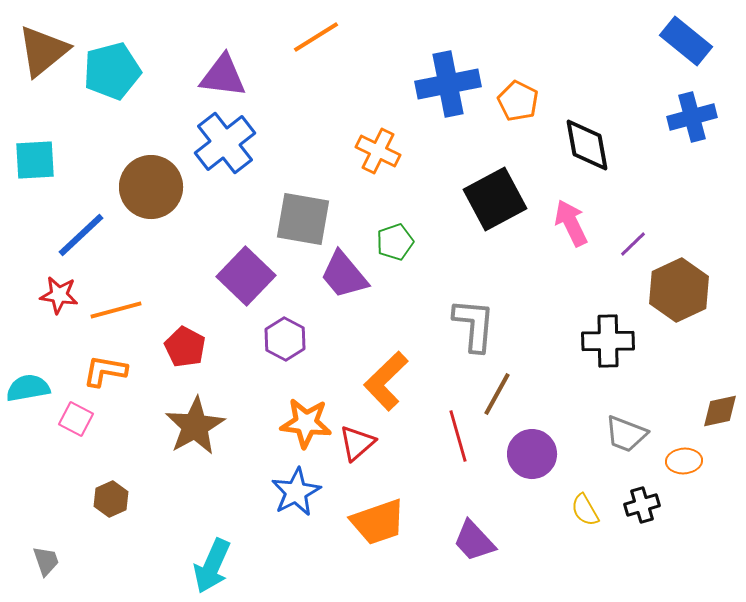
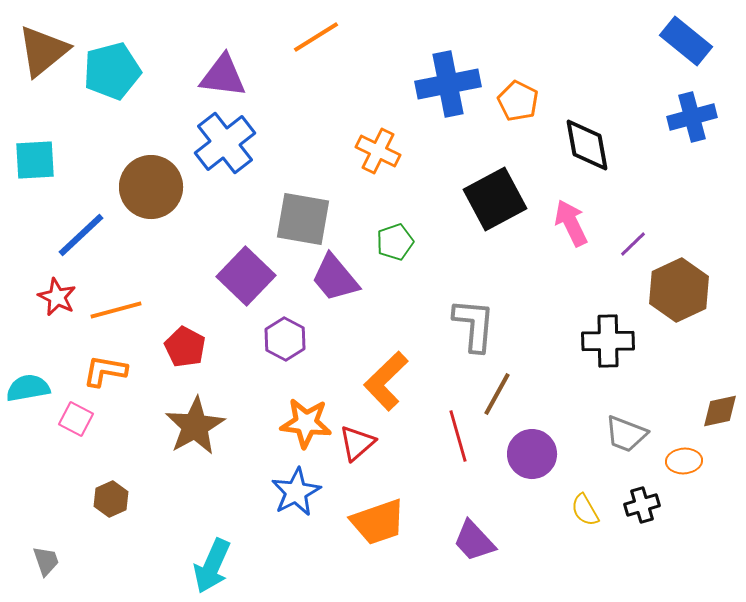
purple trapezoid at (344, 275): moved 9 px left, 3 px down
red star at (59, 295): moved 2 px left, 2 px down; rotated 18 degrees clockwise
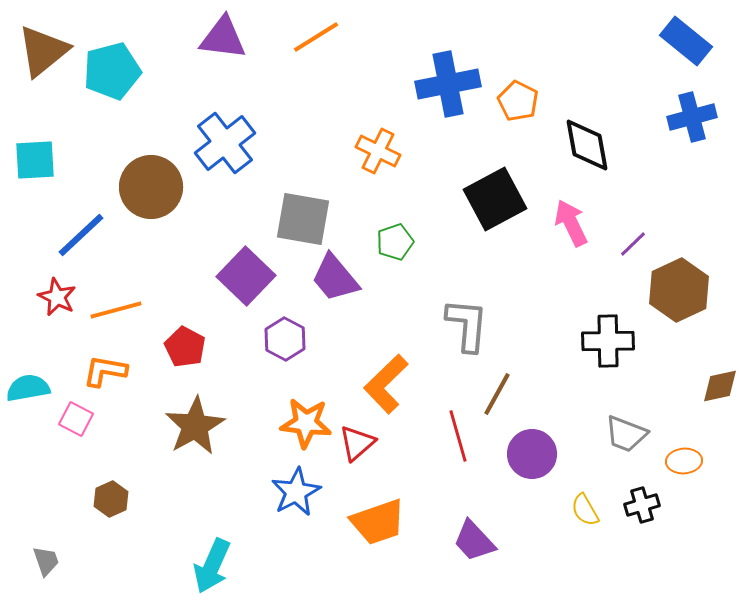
purple triangle at (223, 76): moved 38 px up
gray L-shape at (474, 325): moved 7 px left
orange L-shape at (386, 381): moved 3 px down
brown diamond at (720, 411): moved 25 px up
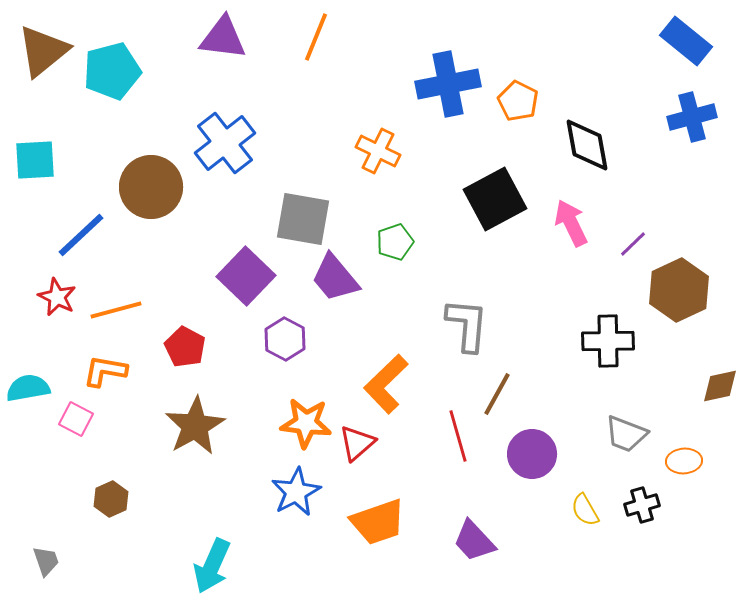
orange line at (316, 37): rotated 36 degrees counterclockwise
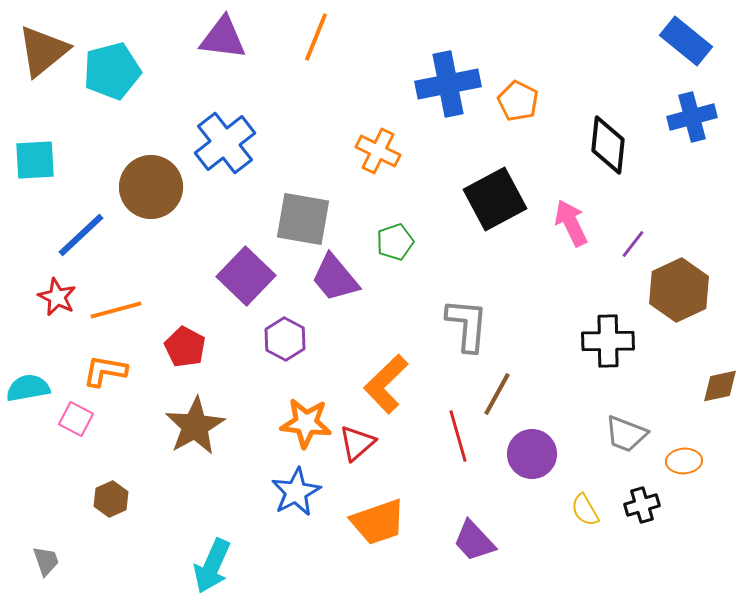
black diamond at (587, 145): moved 21 px right; rotated 16 degrees clockwise
purple line at (633, 244): rotated 8 degrees counterclockwise
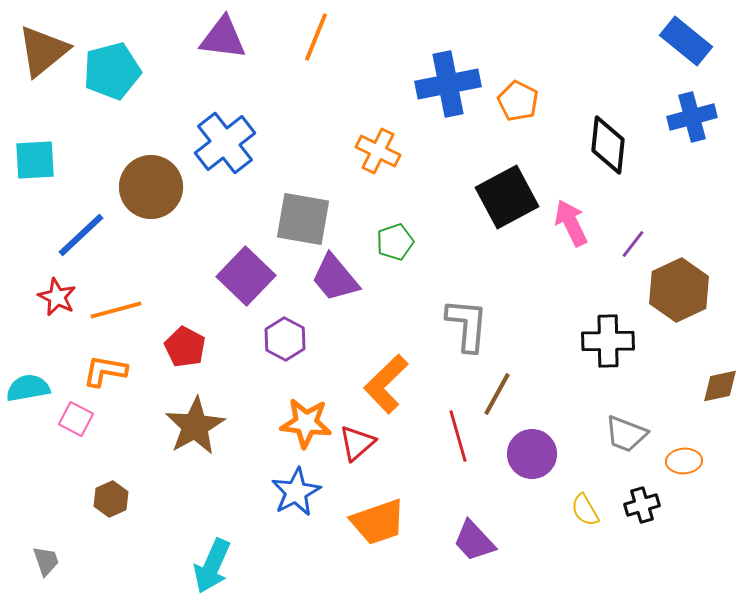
black square at (495, 199): moved 12 px right, 2 px up
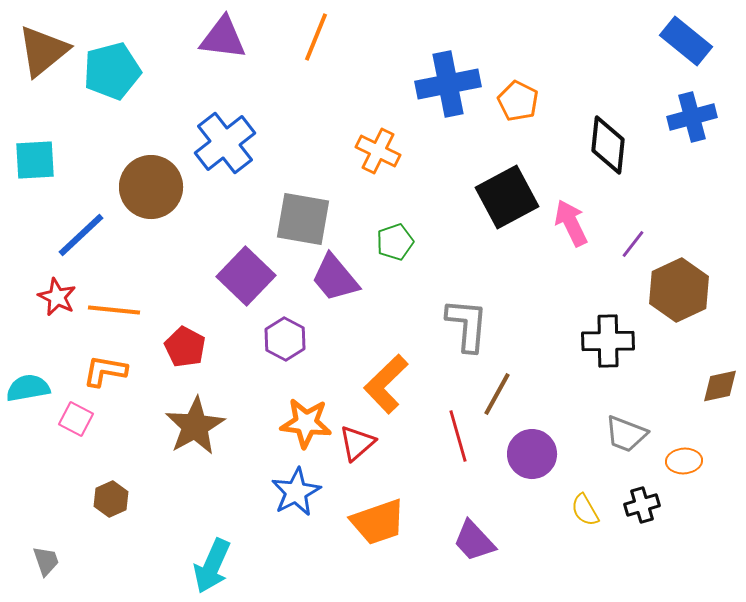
orange line at (116, 310): moved 2 px left; rotated 21 degrees clockwise
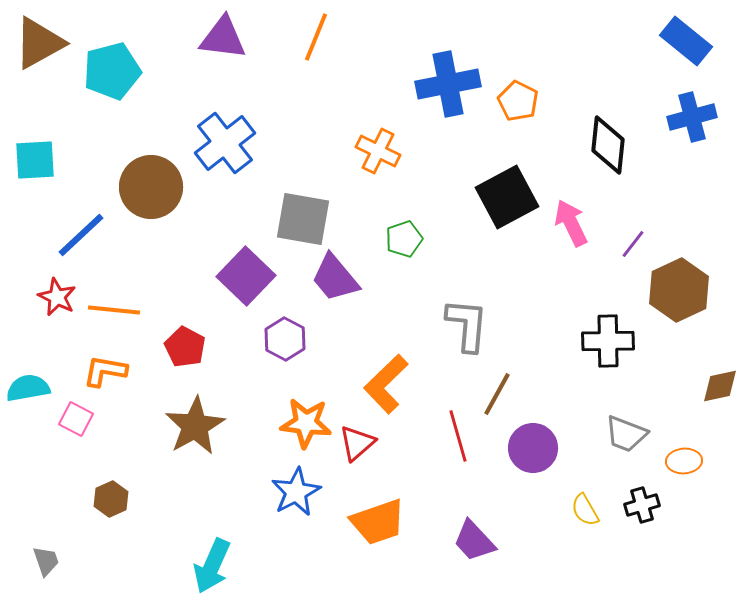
brown triangle at (43, 51): moved 4 px left, 8 px up; rotated 10 degrees clockwise
green pentagon at (395, 242): moved 9 px right, 3 px up
purple circle at (532, 454): moved 1 px right, 6 px up
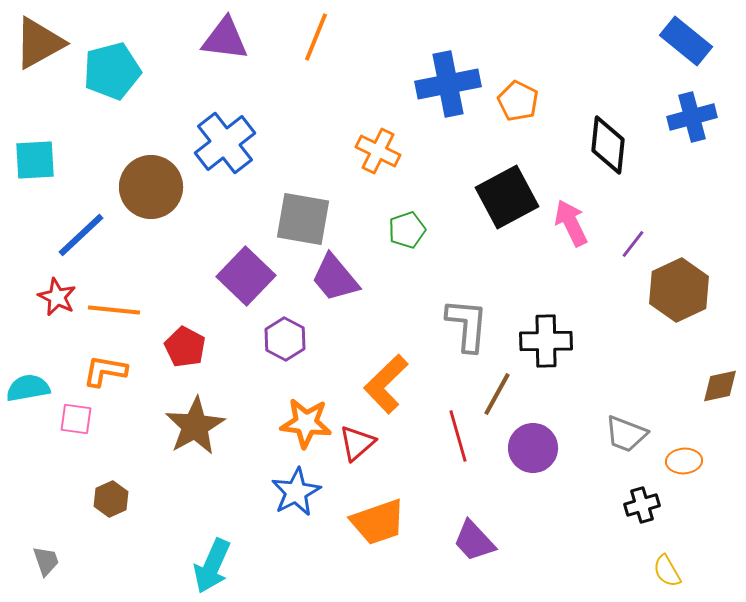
purple triangle at (223, 38): moved 2 px right, 1 px down
green pentagon at (404, 239): moved 3 px right, 9 px up
black cross at (608, 341): moved 62 px left
pink square at (76, 419): rotated 20 degrees counterclockwise
yellow semicircle at (585, 510): moved 82 px right, 61 px down
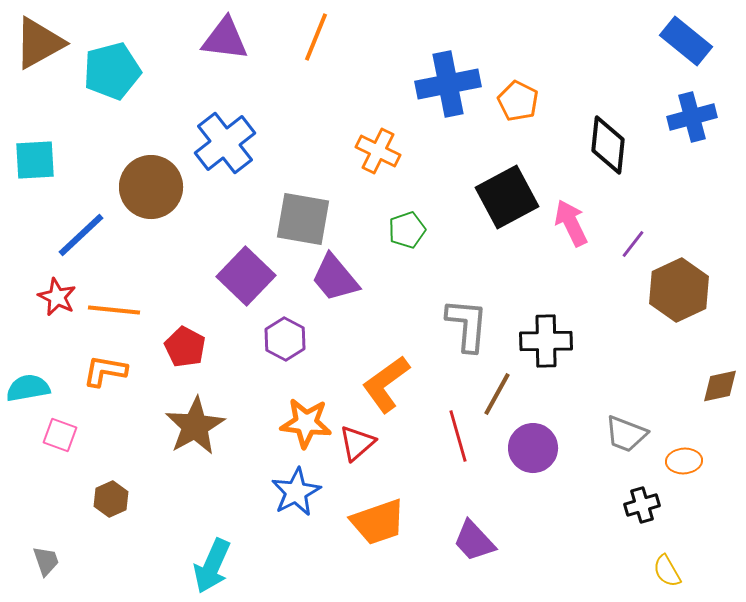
orange L-shape at (386, 384): rotated 8 degrees clockwise
pink square at (76, 419): moved 16 px left, 16 px down; rotated 12 degrees clockwise
